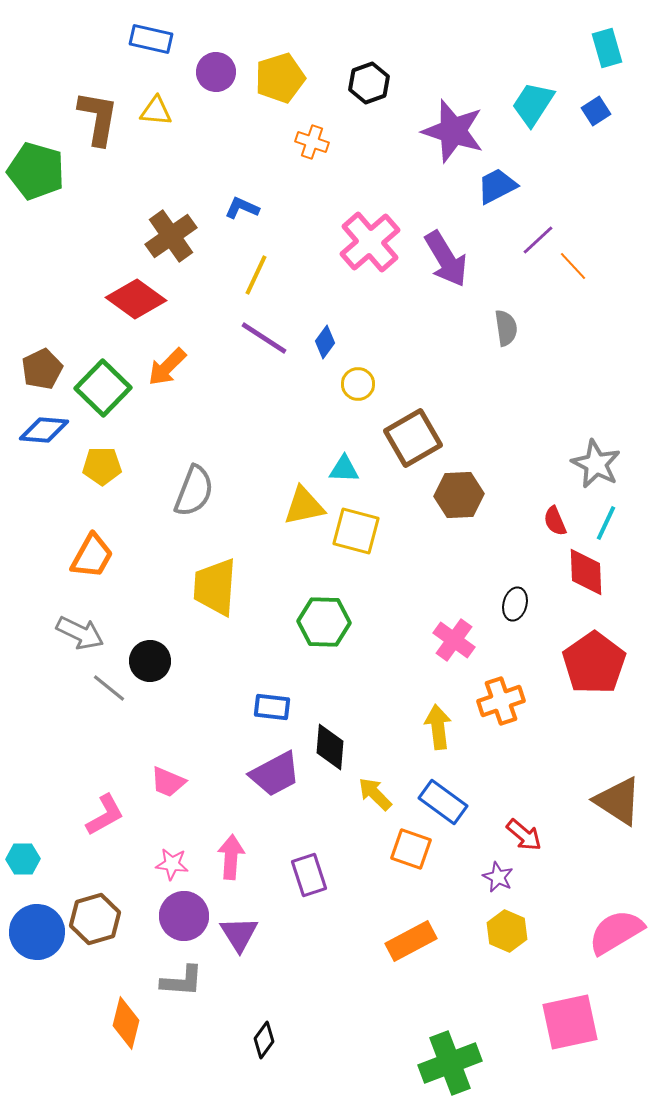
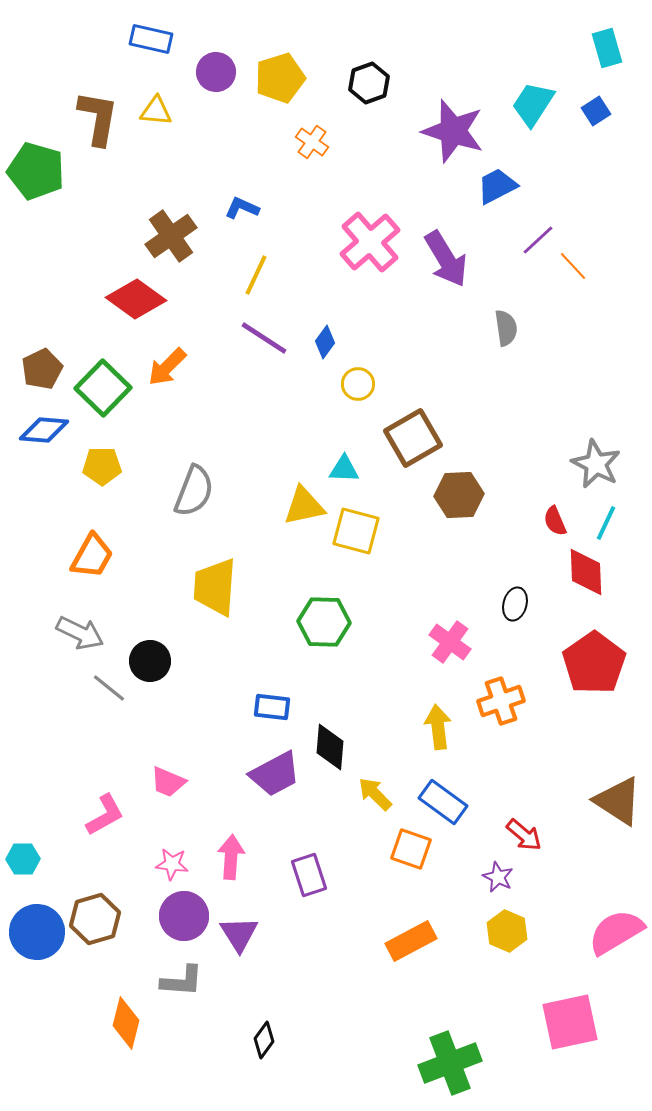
orange cross at (312, 142): rotated 16 degrees clockwise
pink cross at (454, 640): moved 4 px left, 2 px down
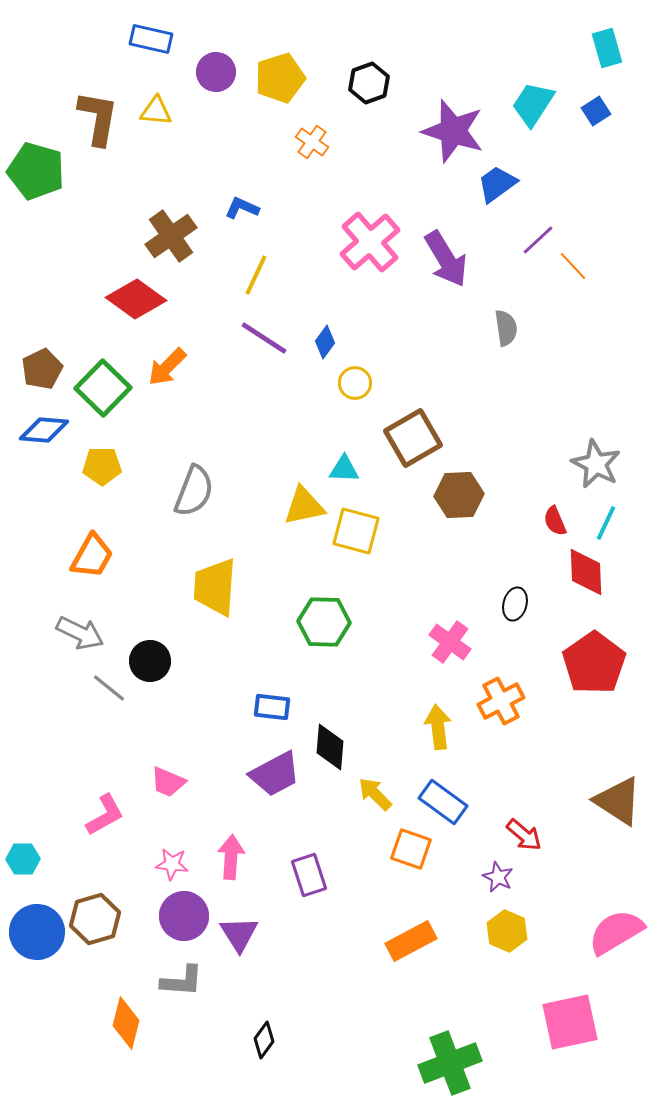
blue trapezoid at (497, 186): moved 2 px up; rotated 9 degrees counterclockwise
yellow circle at (358, 384): moved 3 px left, 1 px up
orange cross at (501, 701): rotated 9 degrees counterclockwise
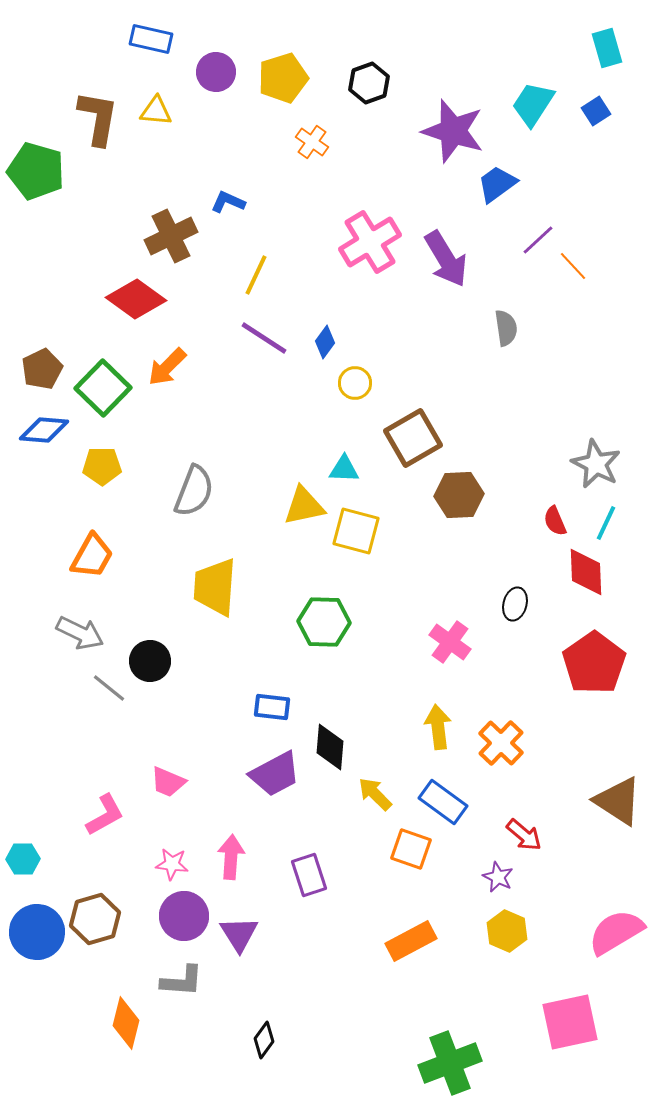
yellow pentagon at (280, 78): moved 3 px right
blue L-shape at (242, 208): moved 14 px left, 6 px up
brown cross at (171, 236): rotated 9 degrees clockwise
pink cross at (370, 242): rotated 10 degrees clockwise
orange cross at (501, 701): moved 42 px down; rotated 18 degrees counterclockwise
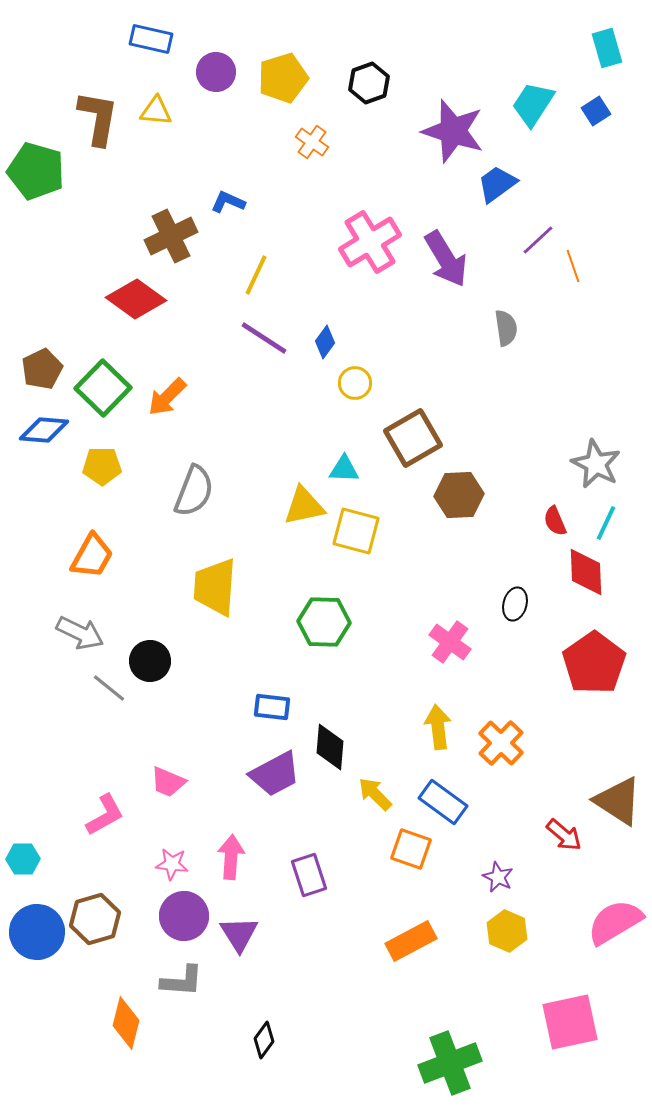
orange line at (573, 266): rotated 24 degrees clockwise
orange arrow at (167, 367): moved 30 px down
red arrow at (524, 835): moved 40 px right
pink semicircle at (616, 932): moved 1 px left, 10 px up
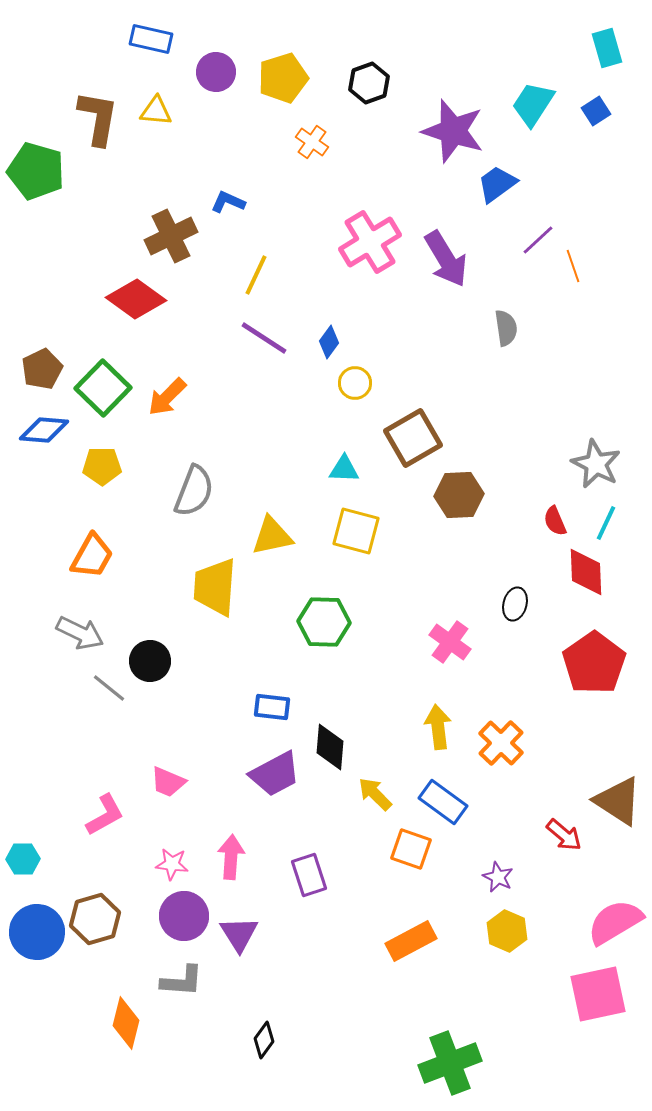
blue diamond at (325, 342): moved 4 px right
yellow triangle at (304, 506): moved 32 px left, 30 px down
pink square at (570, 1022): moved 28 px right, 28 px up
